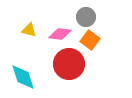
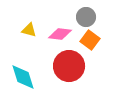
red circle: moved 2 px down
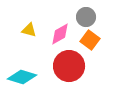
pink diamond: rotated 35 degrees counterclockwise
cyan diamond: moved 1 px left; rotated 56 degrees counterclockwise
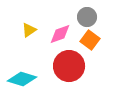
gray circle: moved 1 px right
yellow triangle: rotated 49 degrees counterclockwise
pink diamond: rotated 10 degrees clockwise
cyan diamond: moved 2 px down
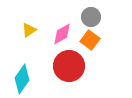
gray circle: moved 4 px right
pink diamond: moved 2 px right; rotated 10 degrees counterclockwise
cyan diamond: rotated 72 degrees counterclockwise
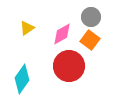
yellow triangle: moved 2 px left, 2 px up
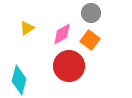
gray circle: moved 4 px up
cyan diamond: moved 3 px left, 1 px down; rotated 20 degrees counterclockwise
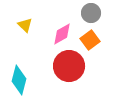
yellow triangle: moved 2 px left, 3 px up; rotated 42 degrees counterclockwise
orange square: rotated 18 degrees clockwise
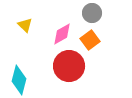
gray circle: moved 1 px right
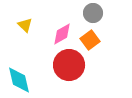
gray circle: moved 1 px right
red circle: moved 1 px up
cyan diamond: rotated 28 degrees counterclockwise
